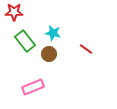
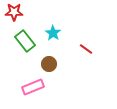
cyan star: rotated 21 degrees clockwise
brown circle: moved 10 px down
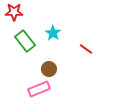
brown circle: moved 5 px down
pink rectangle: moved 6 px right, 2 px down
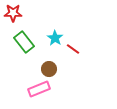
red star: moved 1 px left, 1 px down
cyan star: moved 2 px right, 5 px down
green rectangle: moved 1 px left, 1 px down
red line: moved 13 px left
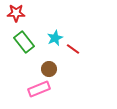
red star: moved 3 px right
cyan star: rotated 14 degrees clockwise
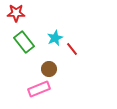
red line: moved 1 px left; rotated 16 degrees clockwise
